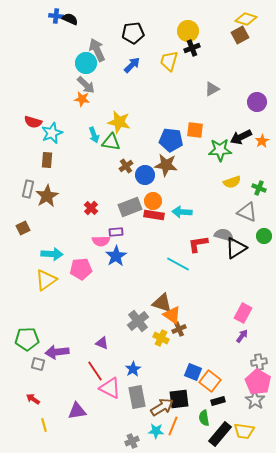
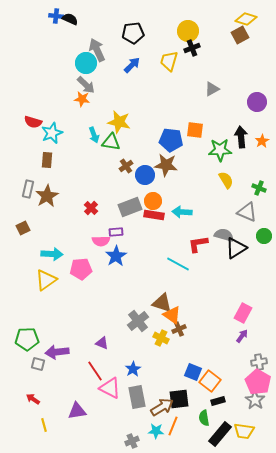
black arrow at (241, 137): rotated 110 degrees clockwise
yellow semicircle at (232, 182): moved 6 px left, 2 px up; rotated 102 degrees counterclockwise
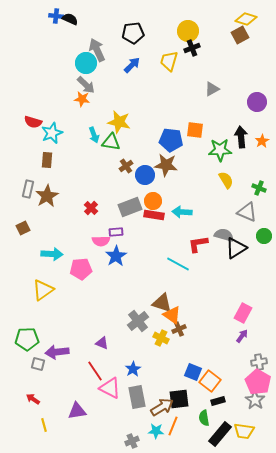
yellow triangle at (46, 280): moved 3 px left, 10 px down
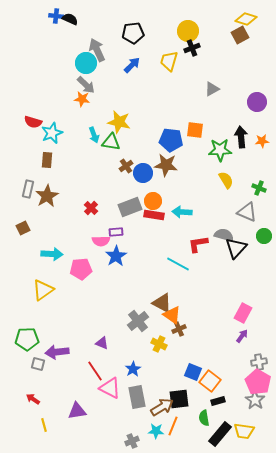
orange star at (262, 141): rotated 24 degrees clockwise
blue circle at (145, 175): moved 2 px left, 2 px up
black triangle at (236, 248): rotated 15 degrees counterclockwise
brown triangle at (162, 303): rotated 10 degrees clockwise
yellow cross at (161, 338): moved 2 px left, 6 px down
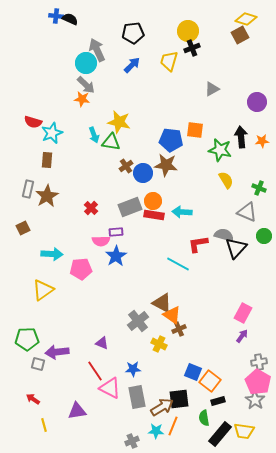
green star at (220, 150): rotated 15 degrees clockwise
blue star at (133, 369): rotated 28 degrees clockwise
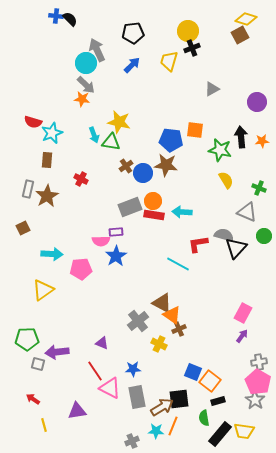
black semicircle at (70, 19): rotated 21 degrees clockwise
red cross at (91, 208): moved 10 px left, 29 px up; rotated 16 degrees counterclockwise
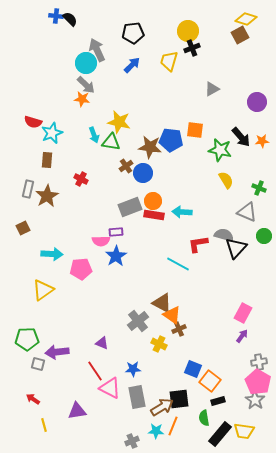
black arrow at (241, 137): rotated 145 degrees clockwise
brown star at (166, 165): moved 16 px left, 18 px up
blue square at (193, 372): moved 3 px up
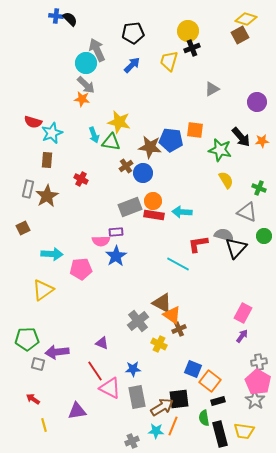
black rectangle at (220, 434): rotated 55 degrees counterclockwise
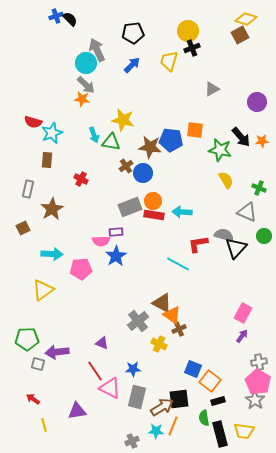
blue cross at (56, 16): rotated 24 degrees counterclockwise
yellow star at (119, 122): moved 4 px right, 2 px up
brown star at (47, 196): moved 5 px right, 13 px down
gray rectangle at (137, 397): rotated 25 degrees clockwise
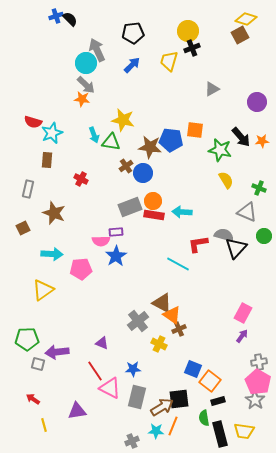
brown star at (52, 209): moved 2 px right, 4 px down; rotated 20 degrees counterclockwise
